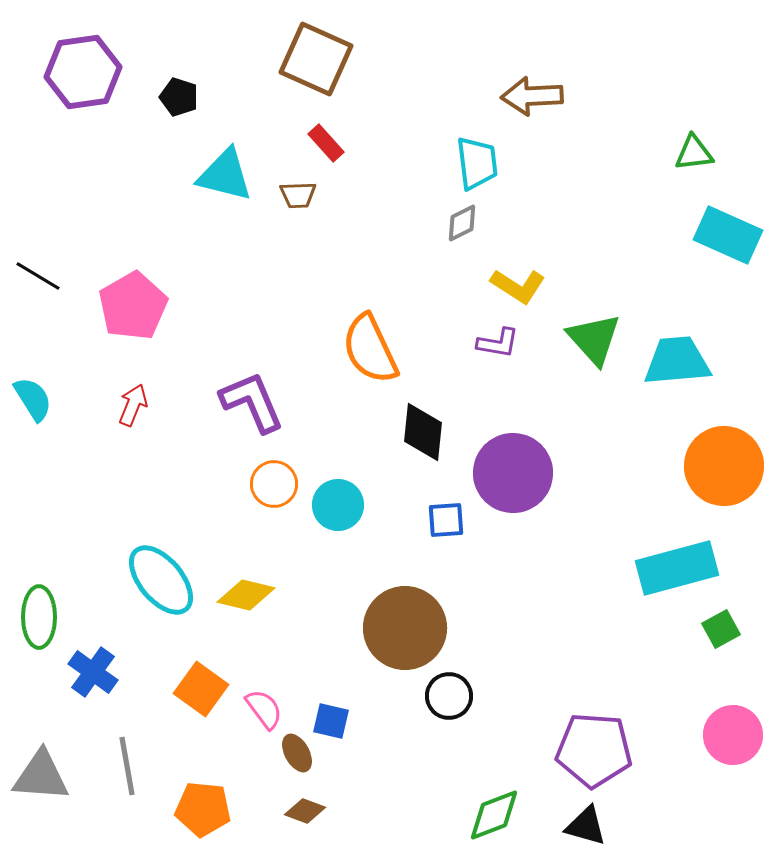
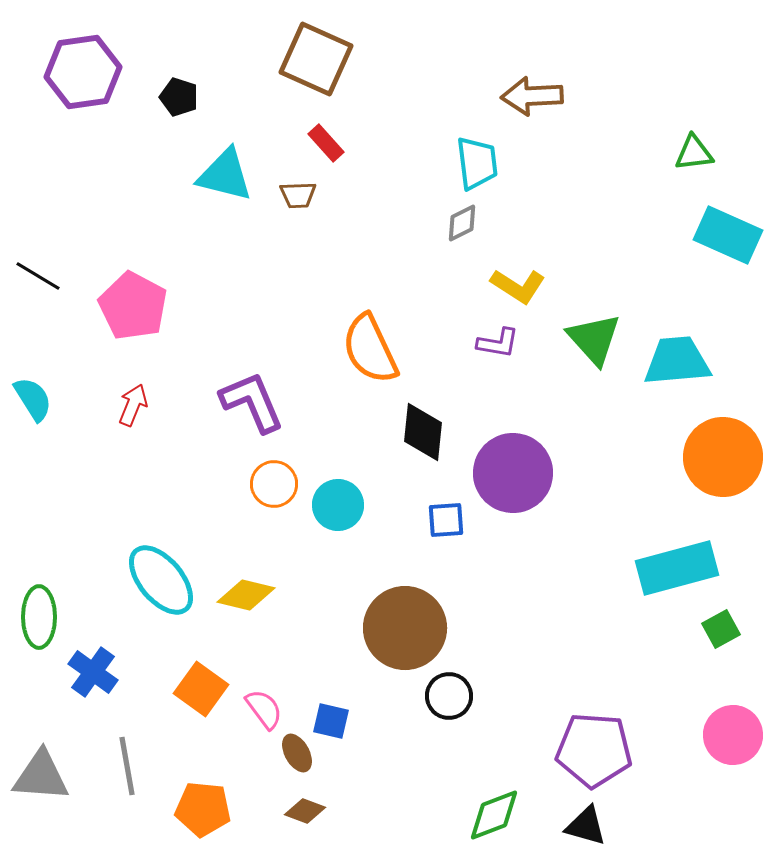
pink pentagon at (133, 306): rotated 14 degrees counterclockwise
orange circle at (724, 466): moved 1 px left, 9 px up
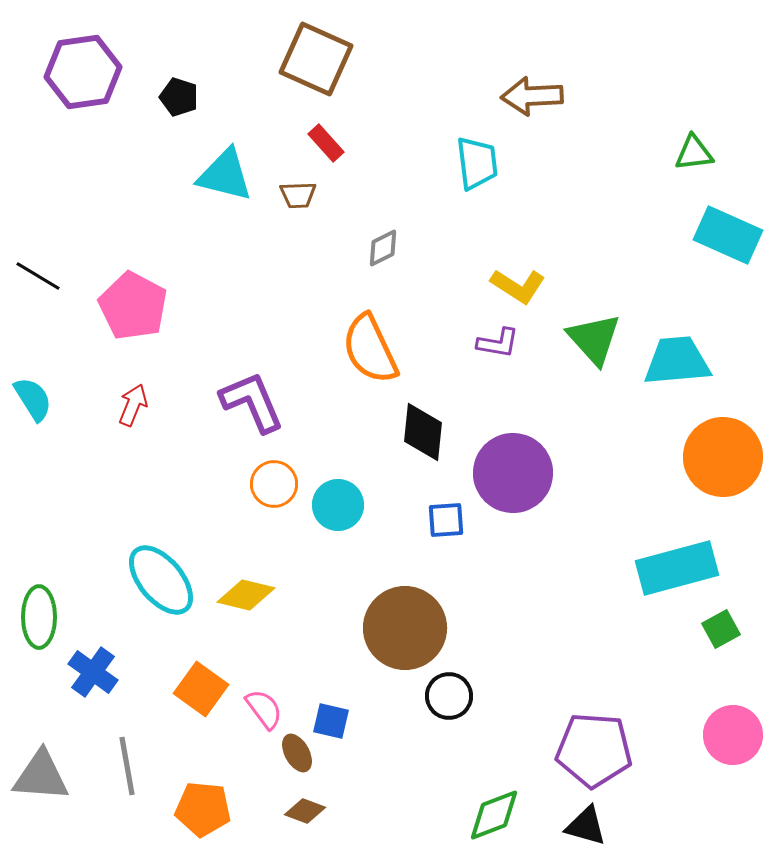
gray diamond at (462, 223): moved 79 px left, 25 px down
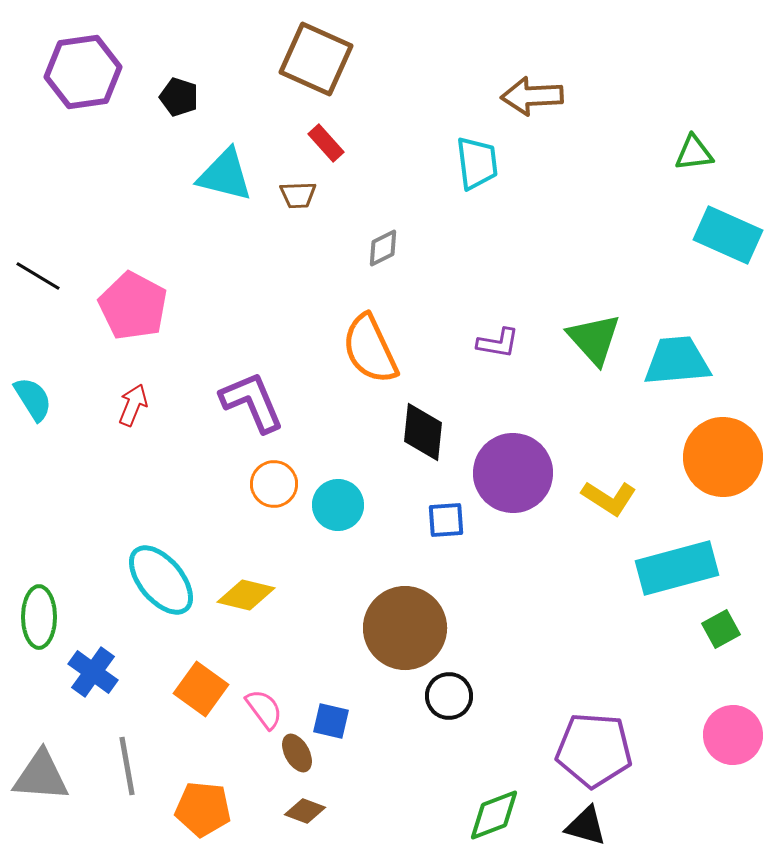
yellow L-shape at (518, 286): moved 91 px right, 212 px down
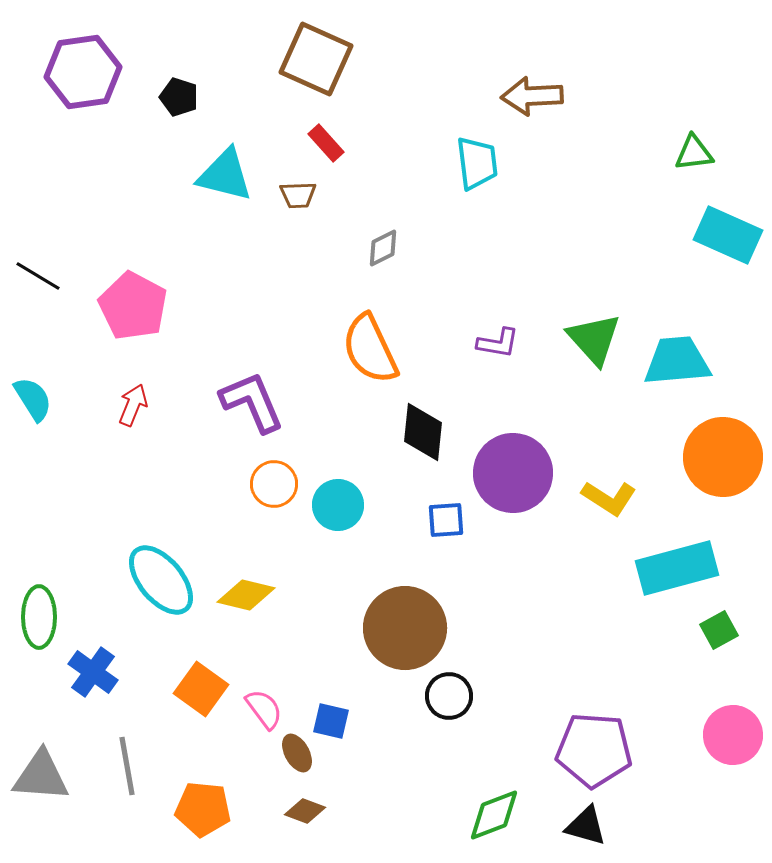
green square at (721, 629): moved 2 px left, 1 px down
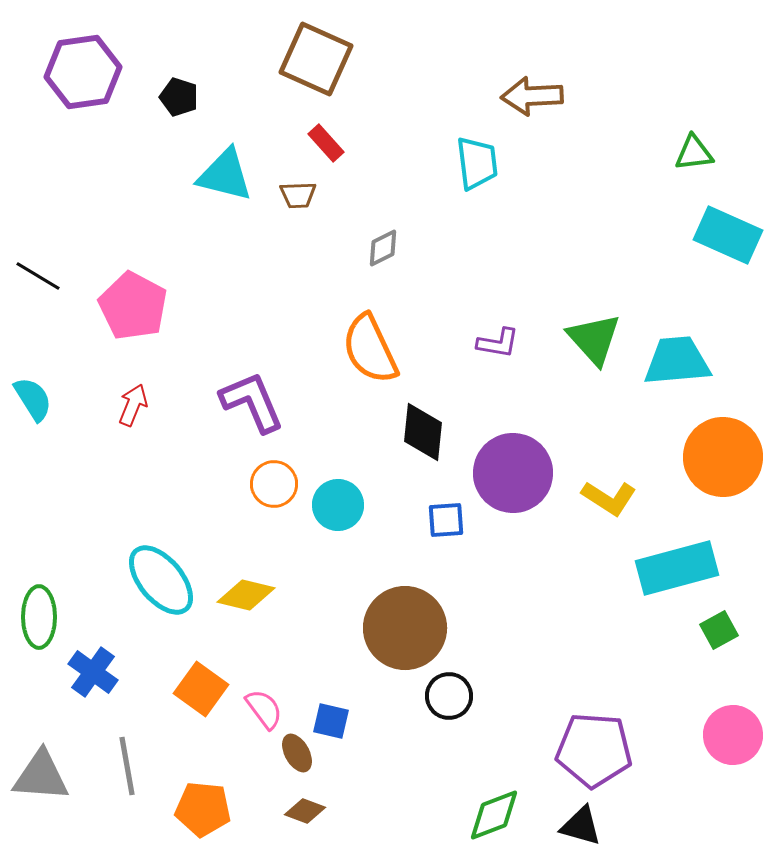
black triangle at (586, 826): moved 5 px left
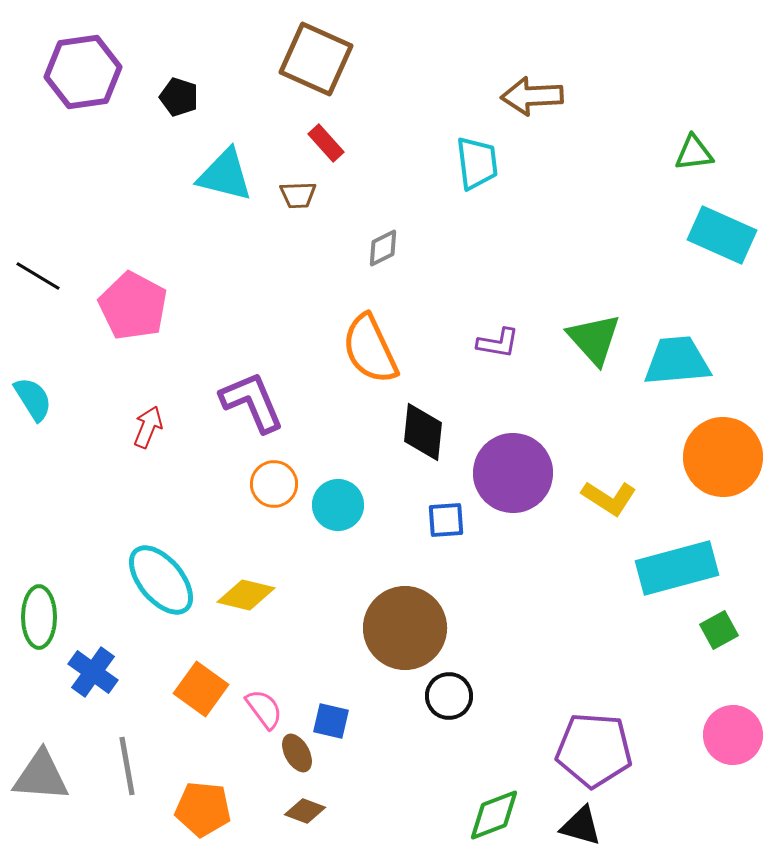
cyan rectangle at (728, 235): moved 6 px left
red arrow at (133, 405): moved 15 px right, 22 px down
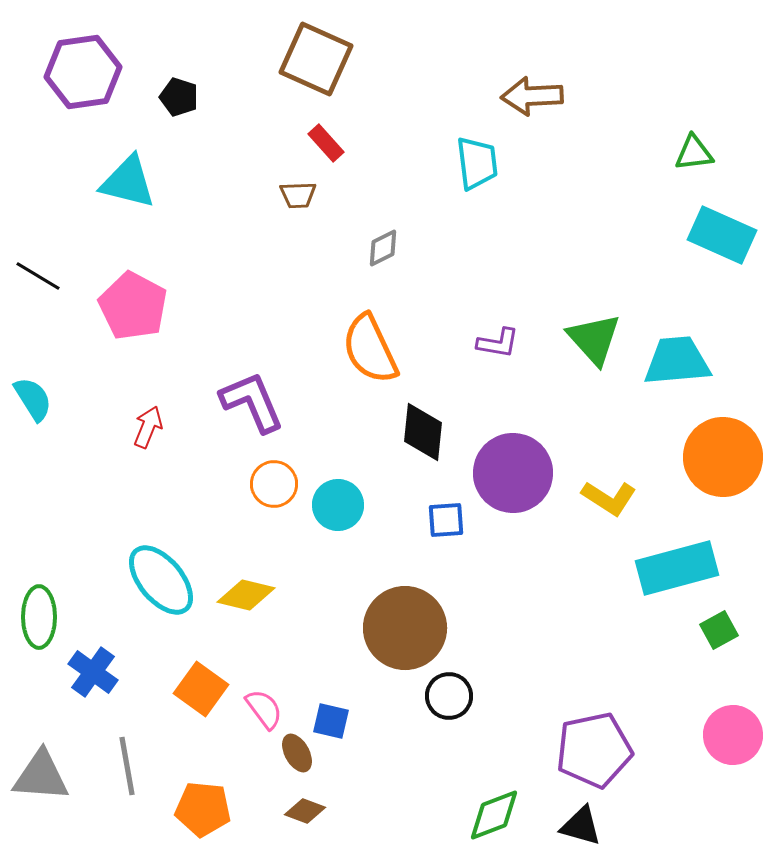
cyan triangle at (225, 175): moved 97 px left, 7 px down
purple pentagon at (594, 750): rotated 16 degrees counterclockwise
